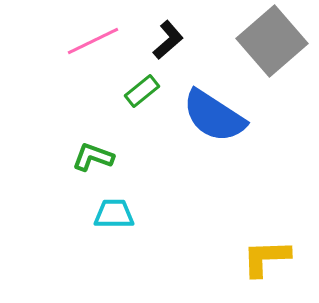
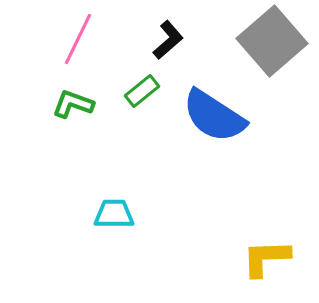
pink line: moved 15 px left, 2 px up; rotated 38 degrees counterclockwise
green L-shape: moved 20 px left, 53 px up
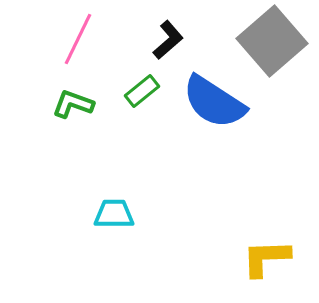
blue semicircle: moved 14 px up
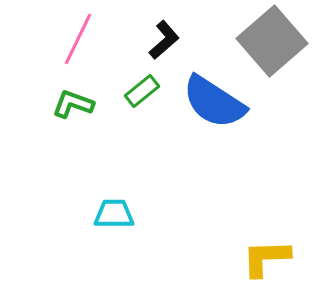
black L-shape: moved 4 px left
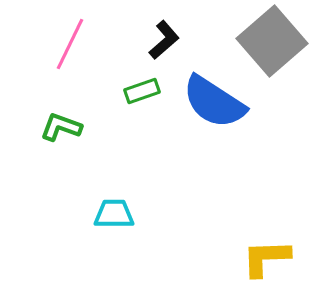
pink line: moved 8 px left, 5 px down
green rectangle: rotated 20 degrees clockwise
green L-shape: moved 12 px left, 23 px down
